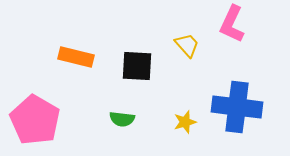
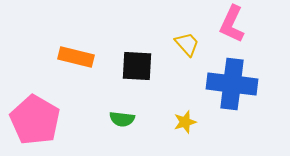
yellow trapezoid: moved 1 px up
blue cross: moved 5 px left, 23 px up
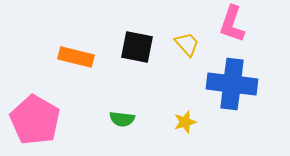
pink L-shape: rotated 6 degrees counterclockwise
black square: moved 19 px up; rotated 8 degrees clockwise
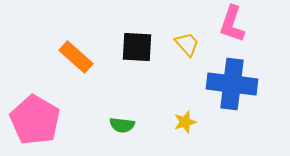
black square: rotated 8 degrees counterclockwise
orange rectangle: rotated 28 degrees clockwise
green semicircle: moved 6 px down
